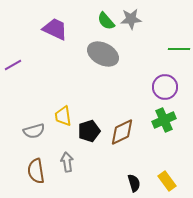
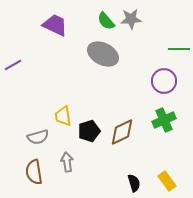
purple trapezoid: moved 4 px up
purple circle: moved 1 px left, 6 px up
gray semicircle: moved 4 px right, 6 px down
brown semicircle: moved 2 px left, 1 px down
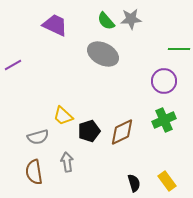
yellow trapezoid: rotated 40 degrees counterclockwise
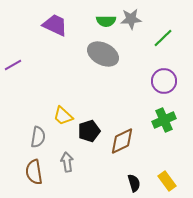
green semicircle: rotated 48 degrees counterclockwise
green line: moved 16 px left, 11 px up; rotated 45 degrees counterclockwise
brown diamond: moved 9 px down
gray semicircle: rotated 65 degrees counterclockwise
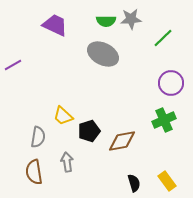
purple circle: moved 7 px right, 2 px down
brown diamond: rotated 16 degrees clockwise
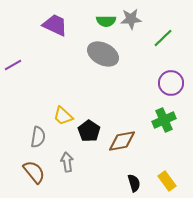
black pentagon: rotated 20 degrees counterclockwise
brown semicircle: rotated 150 degrees clockwise
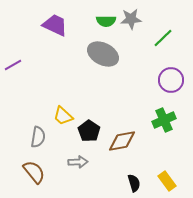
purple circle: moved 3 px up
gray arrow: moved 11 px right; rotated 96 degrees clockwise
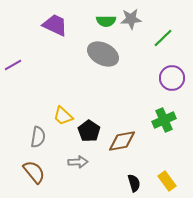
purple circle: moved 1 px right, 2 px up
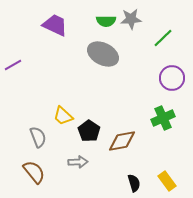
green cross: moved 1 px left, 2 px up
gray semicircle: rotated 30 degrees counterclockwise
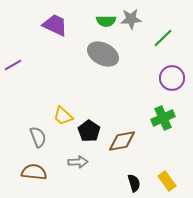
brown semicircle: rotated 45 degrees counterclockwise
